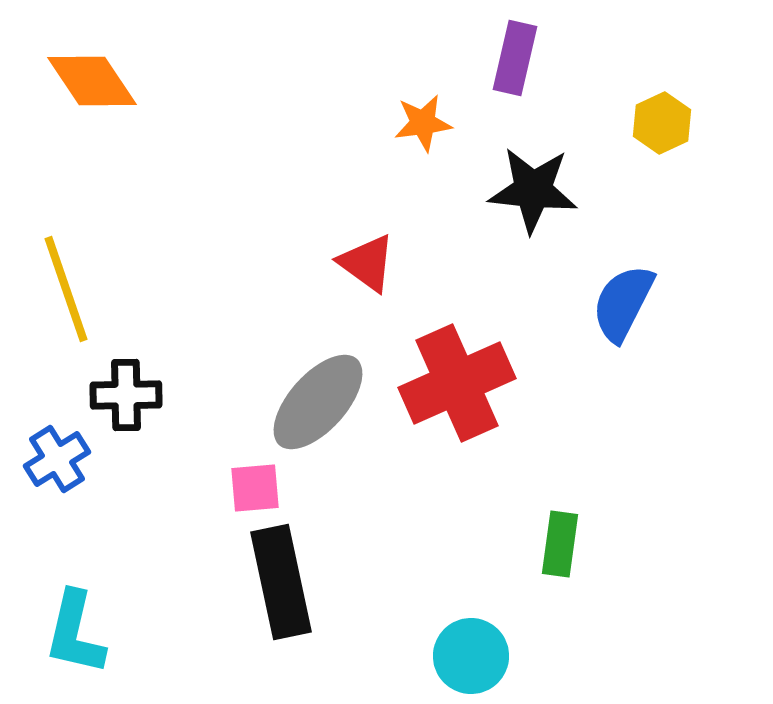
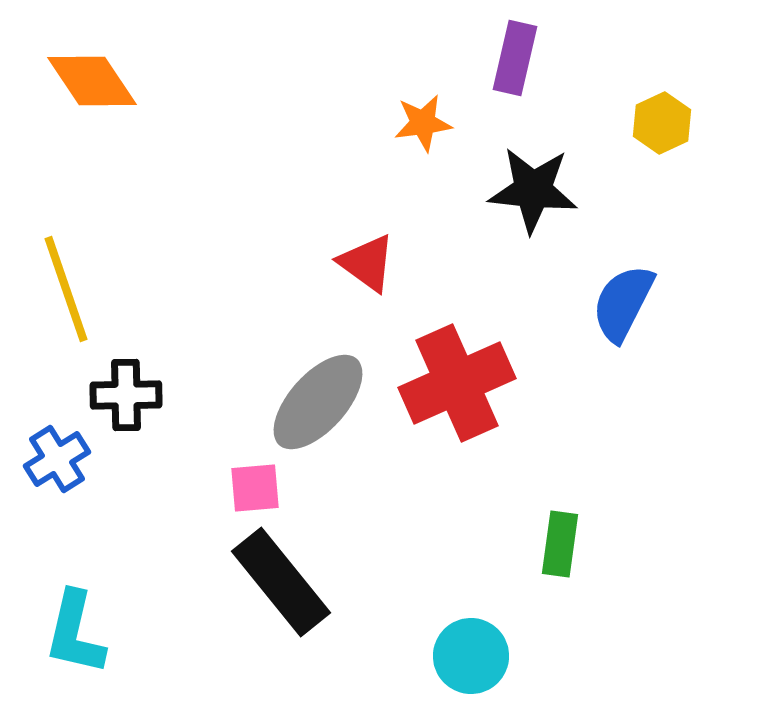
black rectangle: rotated 27 degrees counterclockwise
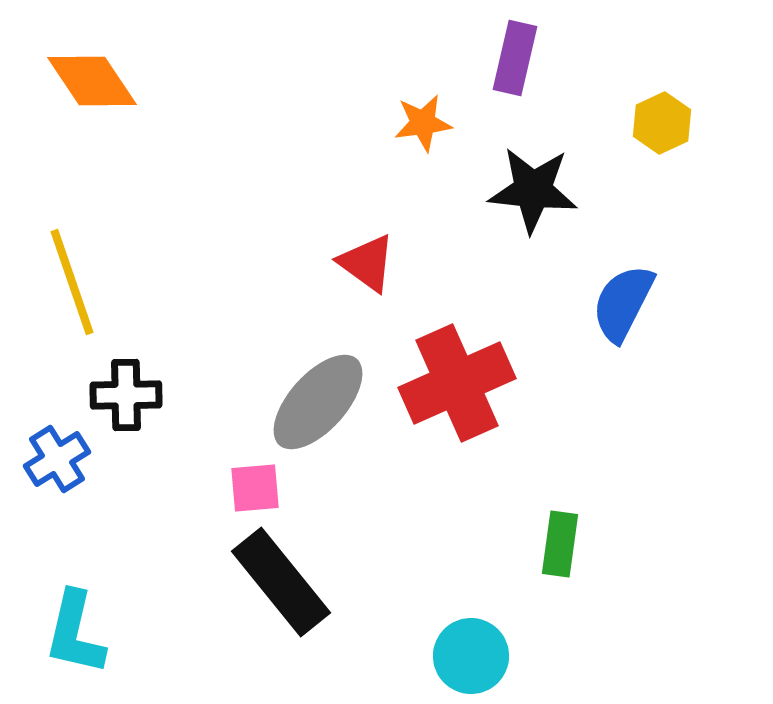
yellow line: moved 6 px right, 7 px up
